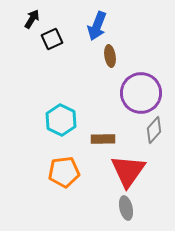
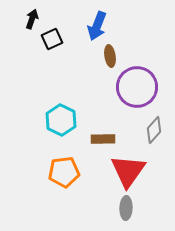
black arrow: rotated 12 degrees counterclockwise
purple circle: moved 4 px left, 6 px up
gray ellipse: rotated 15 degrees clockwise
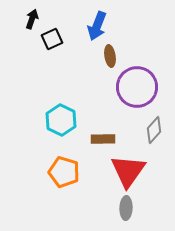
orange pentagon: rotated 24 degrees clockwise
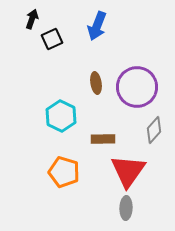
brown ellipse: moved 14 px left, 27 px down
cyan hexagon: moved 4 px up
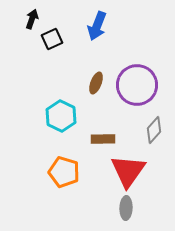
brown ellipse: rotated 30 degrees clockwise
purple circle: moved 2 px up
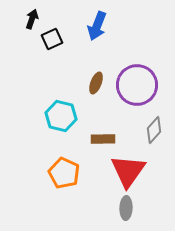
cyan hexagon: rotated 12 degrees counterclockwise
orange pentagon: moved 1 px down; rotated 8 degrees clockwise
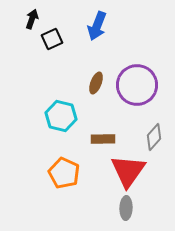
gray diamond: moved 7 px down
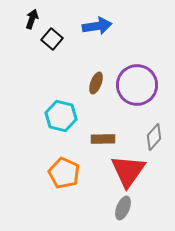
blue arrow: rotated 120 degrees counterclockwise
black square: rotated 25 degrees counterclockwise
gray ellipse: moved 3 px left; rotated 20 degrees clockwise
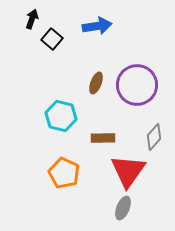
brown rectangle: moved 1 px up
